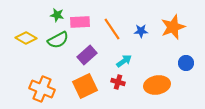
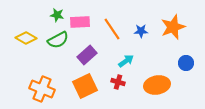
cyan arrow: moved 2 px right
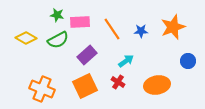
blue circle: moved 2 px right, 2 px up
red cross: rotated 16 degrees clockwise
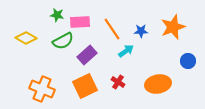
green semicircle: moved 5 px right, 1 px down
cyan arrow: moved 10 px up
orange ellipse: moved 1 px right, 1 px up
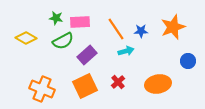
green star: moved 1 px left, 3 px down
orange line: moved 4 px right
cyan arrow: rotated 21 degrees clockwise
red cross: rotated 16 degrees clockwise
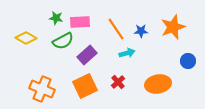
cyan arrow: moved 1 px right, 2 px down
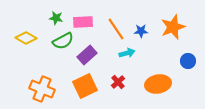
pink rectangle: moved 3 px right
